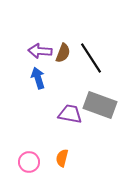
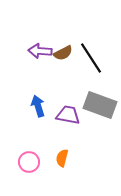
brown semicircle: rotated 42 degrees clockwise
blue arrow: moved 28 px down
purple trapezoid: moved 2 px left, 1 px down
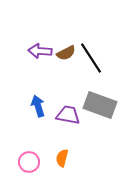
brown semicircle: moved 3 px right
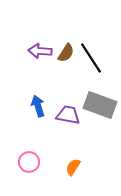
brown semicircle: rotated 30 degrees counterclockwise
orange semicircle: moved 11 px right, 9 px down; rotated 18 degrees clockwise
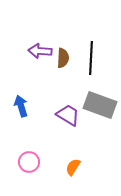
brown semicircle: moved 3 px left, 5 px down; rotated 30 degrees counterclockwise
black line: rotated 36 degrees clockwise
blue arrow: moved 17 px left
purple trapezoid: rotated 20 degrees clockwise
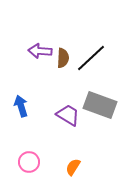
black line: rotated 44 degrees clockwise
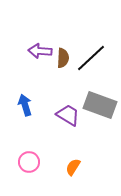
blue arrow: moved 4 px right, 1 px up
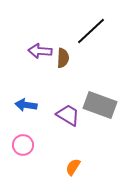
black line: moved 27 px up
blue arrow: moved 1 px right; rotated 65 degrees counterclockwise
pink circle: moved 6 px left, 17 px up
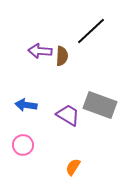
brown semicircle: moved 1 px left, 2 px up
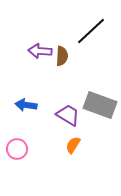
pink circle: moved 6 px left, 4 px down
orange semicircle: moved 22 px up
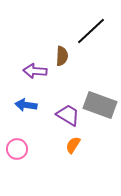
purple arrow: moved 5 px left, 20 px down
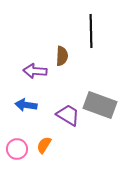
black line: rotated 48 degrees counterclockwise
orange semicircle: moved 29 px left
